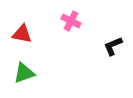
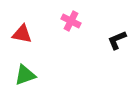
black L-shape: moved 4 px right, 6 px up
green triangle: moved 1 px right, 2 px down
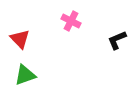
red triangle: moved 2 px left, 5 px down; rotated 35 degrees clockwise
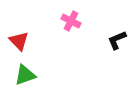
red triangle: moved 1 px left, 2 px down
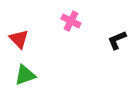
red triangle: moved 2 px up
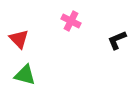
green triangle: rotated 35 degrees clockwise
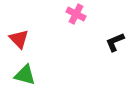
pink cross: moved 5 px right, 7 px up
black L-shape: moved 2 px left, 2 px down
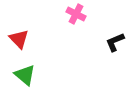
green triangle: rotated 25 degrees clockwise
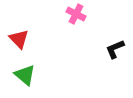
black L-shape: moved 7 px down
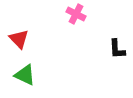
black L-shape: moved 2 px right; rotated 70 degrees counterclockwise
green triangle: rotated 15 degrees counterclockwise
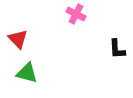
red triangle: moved 1 px left
green triangle: moved 2 px right, 2 px up; rotated 10 degrees counterclockwise
